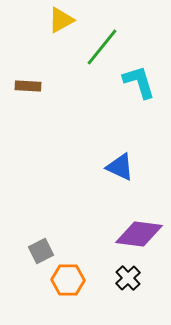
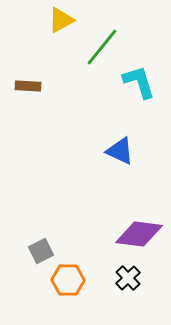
blue triangle: moved 16 px up
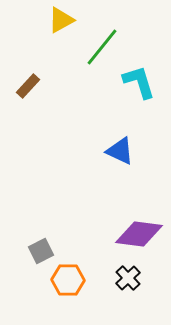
brown rectangle: rotated 50 degrees counterclockwise
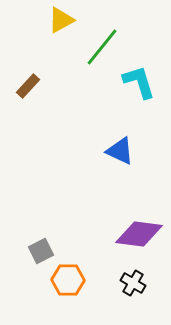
black cross: moved 5 px right, 5 px down; rotated 15 degrees counterclockwise
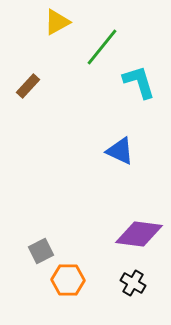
yellow triangle: moved 4 px left, 2 px down
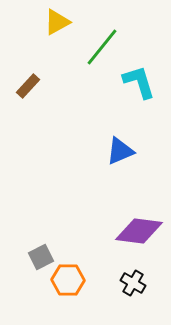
blue triangle: rotated 48 degrees counterclockwise
purple diamond: moved 3 px up
gray square: moved 6 px down
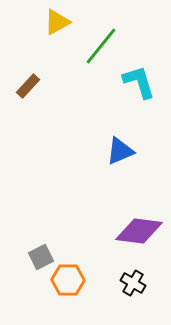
green line: moved 1 px left, 1 px up
